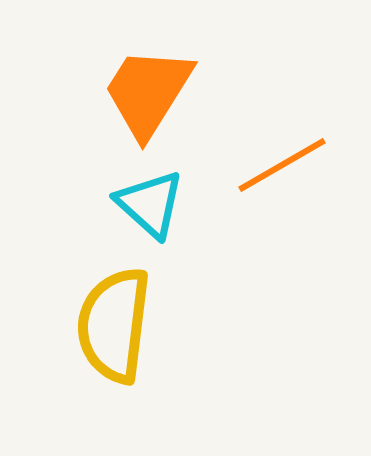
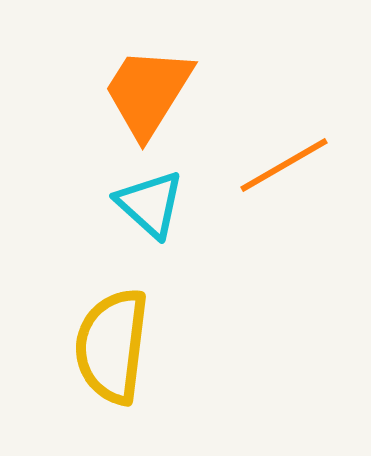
orange line: moved 2 px right
yellow semicircle: moved 2 px left, 21 px down
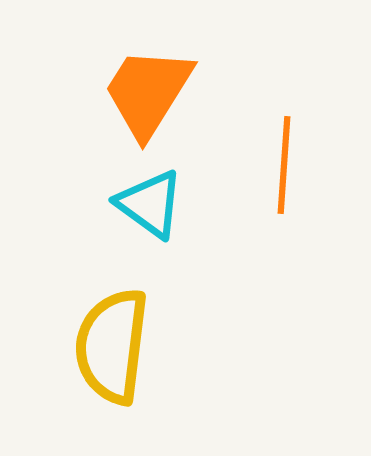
orange line: rotated 56 degrees counterclockwise
cyan triangle: rotated 6 degrees counterclockwise
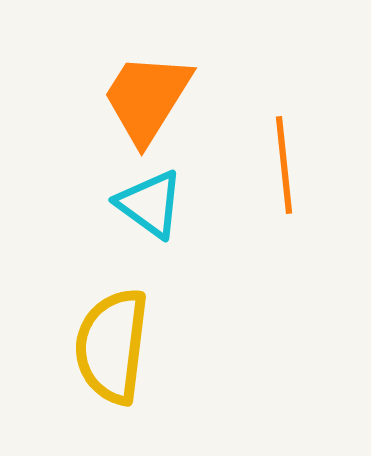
orange trapezoid: moved 1 px left, 6 px down
orange line: rotated 10 degrees counterclockwise
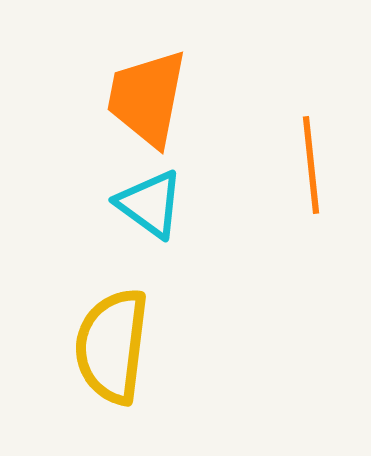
orange trapezoid: rotated 21 degrees counterclockwise
orange line: moved 27 px right
